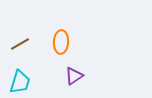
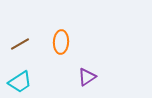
purple triangle: moved 13 px right, 1 px down
cyan trapezoid: rotated 40 degrees clockwise
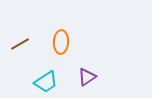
cyan trapezoid: moved 26 px right
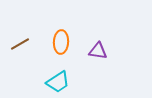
purple triangle: moved 11 px right, 26 px up; rotated 42 degrees clockwise
cyan trapezoid: moved 12 px right
